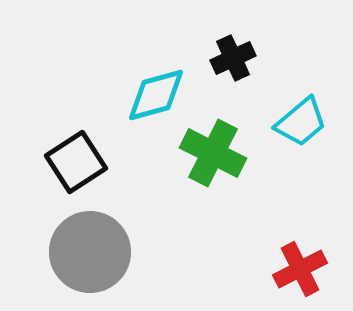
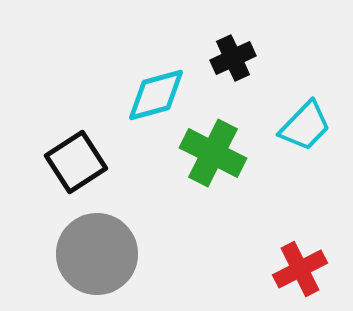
cyan trapezoid: moved 4 px right, 4 px down; rotated 6 degrees counterclockwise
gray circle: moved 7 px right, 2 px down
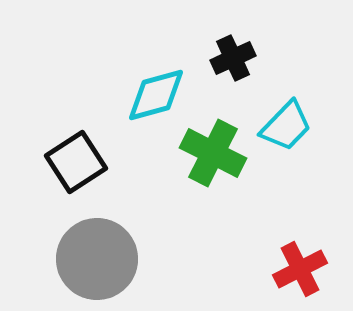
cyan trapezoid: moved 19 px left
gray circle: moved 5 px down
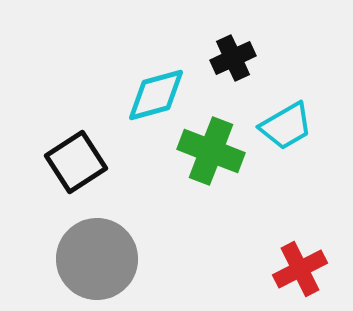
cyan trapezoid: rotated 16 degrees clockwise
green cross: moved 2 px left, 2 px up; rotated 6 degrees counterclockwise
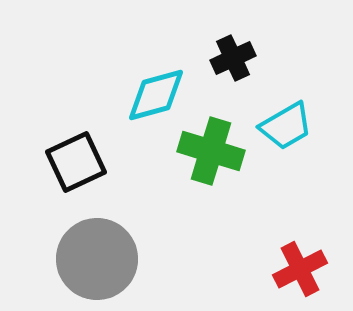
green cross: rotated 4 degrees counterclockwise
black square: rotated 8 degrees clockwise
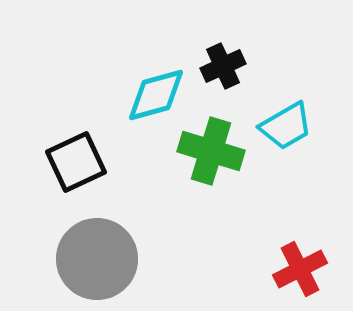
black cross: moved 10 px left, 8 px down
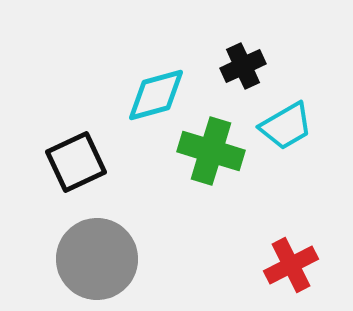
black cross: moved 20 px right
red cross: moved 9 px left, 4 px up
